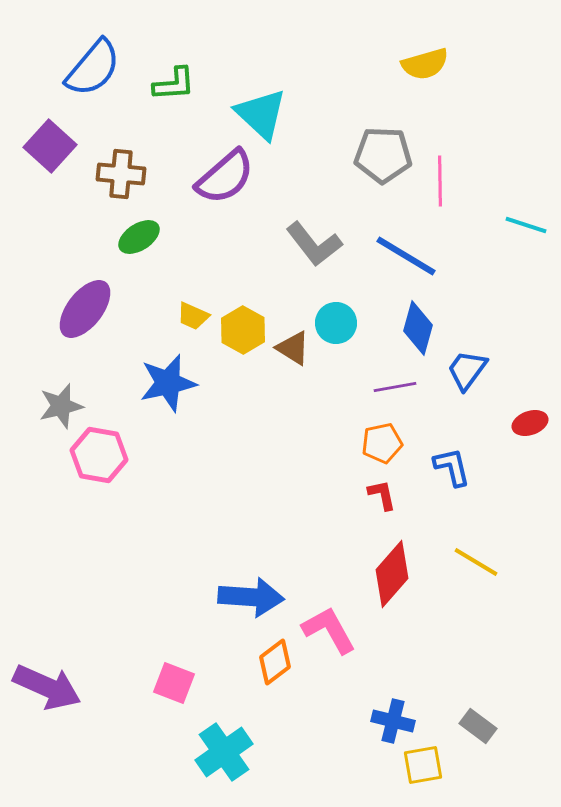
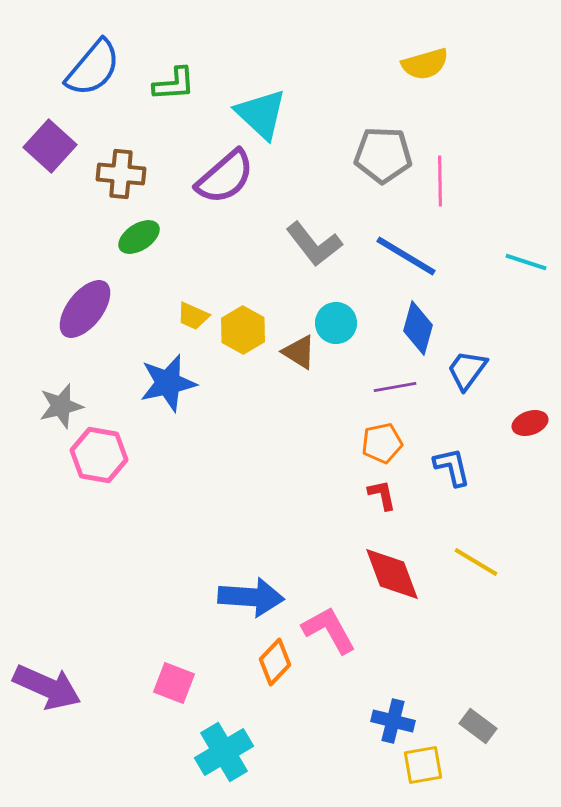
cyan line: moved 37 px down
brown triangle: moved 6 px right, 4 px down
red diamond: rotated 62 degrees counterclockwise
orange diamond: rotated 9 degrees counterclockwise
cyan cross: rotated 4 degrees clockwise
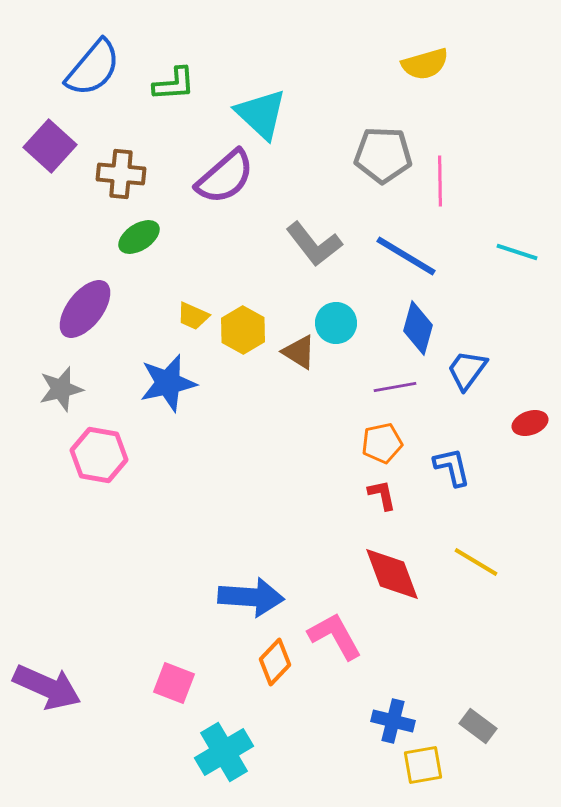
cyan line: moved 9 px left, 10 px up
gray star: moved 17 px up
pink L-shape: moved 6 px right, 6 px down
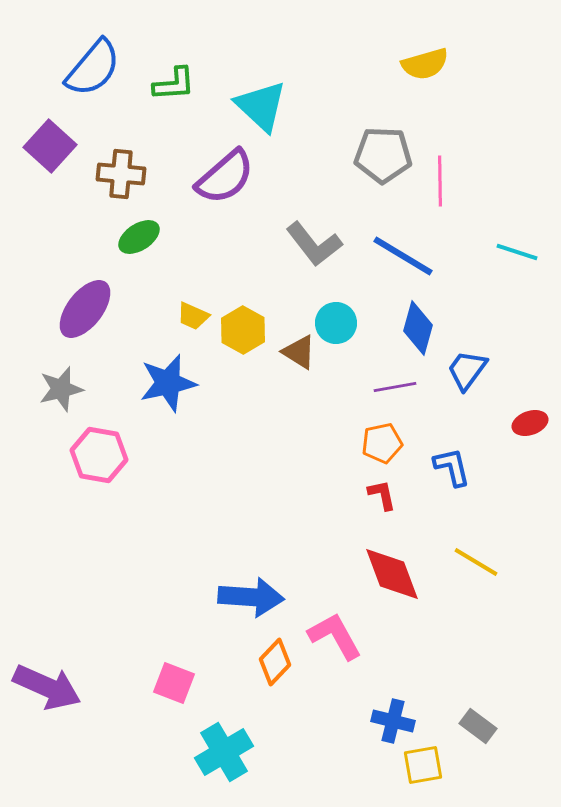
cyan triangle: moved 8 px up
blue line: moved 3 px left
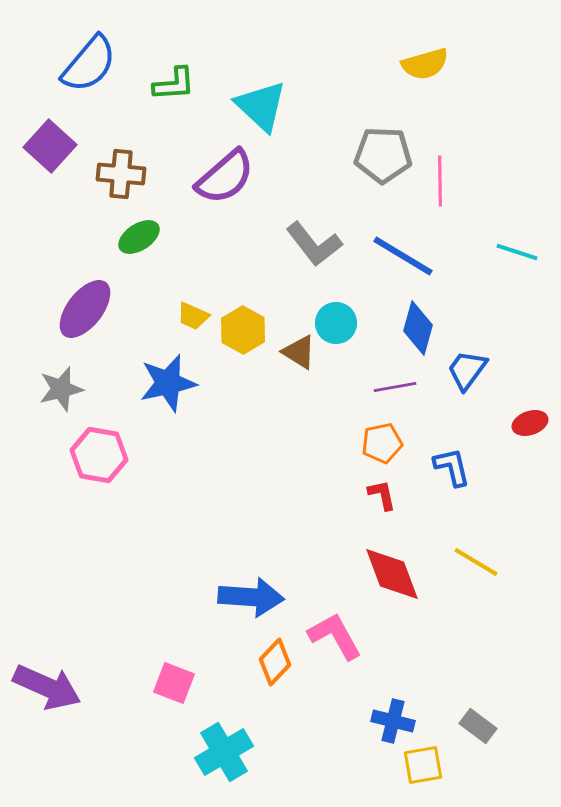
blue semicircle: moved 4 px left, 4 px up
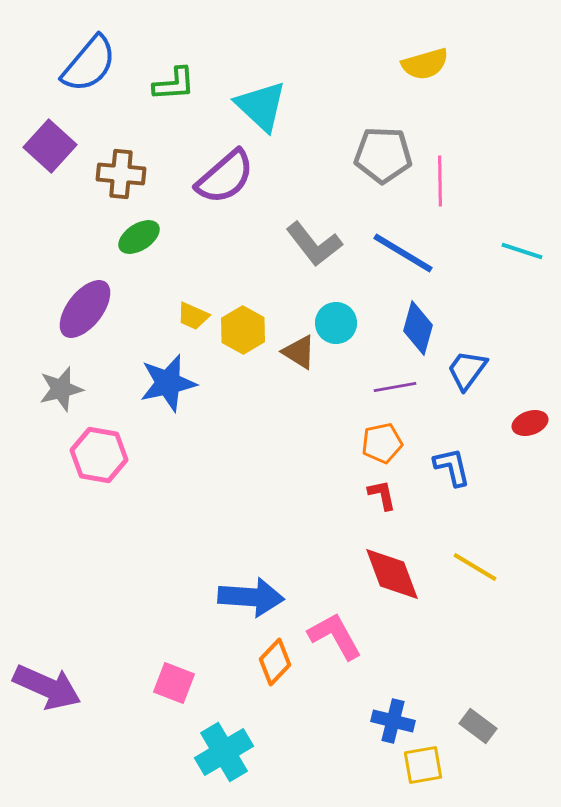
cyan line: moved 5 px right, 1 px up
blue line: moved 3 px up
yellow line: moved 1 px left, 5 px down
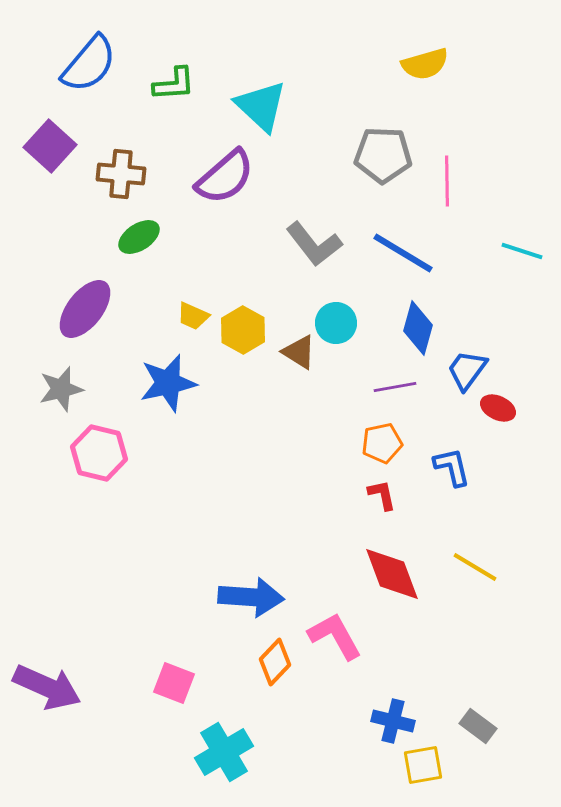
pink line: moved 7 px right
red ellipse: moved 32 px left, 15 px up; rotated 44 degrees clockwise
pink hexagon: moved 2 px up; rotated 4 degrees clockwise
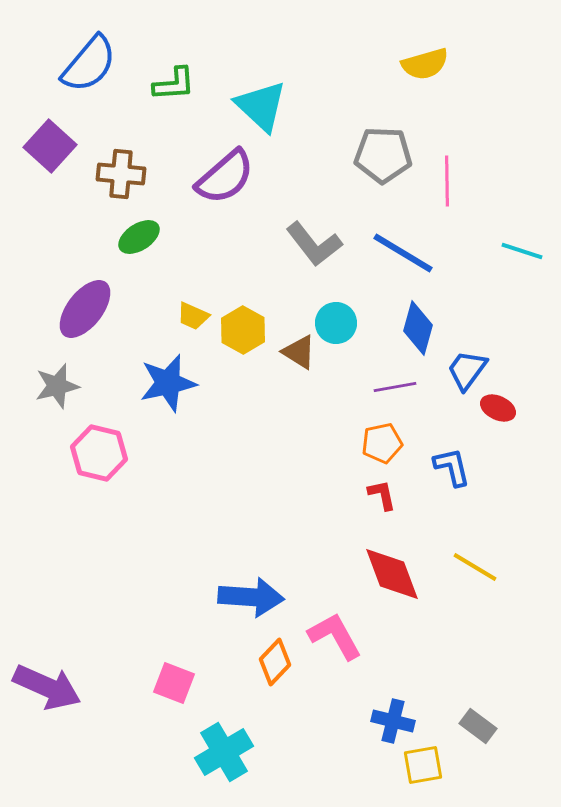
gray star: moved 4 px left, 3 px up
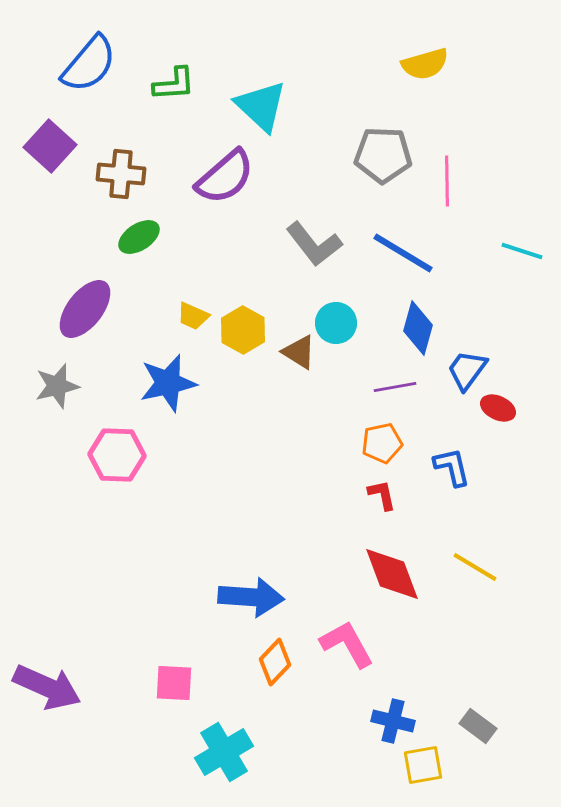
pink hexagon: moved 18 px right, 2 px down; rotated 12 degrees counterclockwise
pink L-shape: moved 12 px right, 8 px down
pink square: rotated 18 degrees counterclockwise
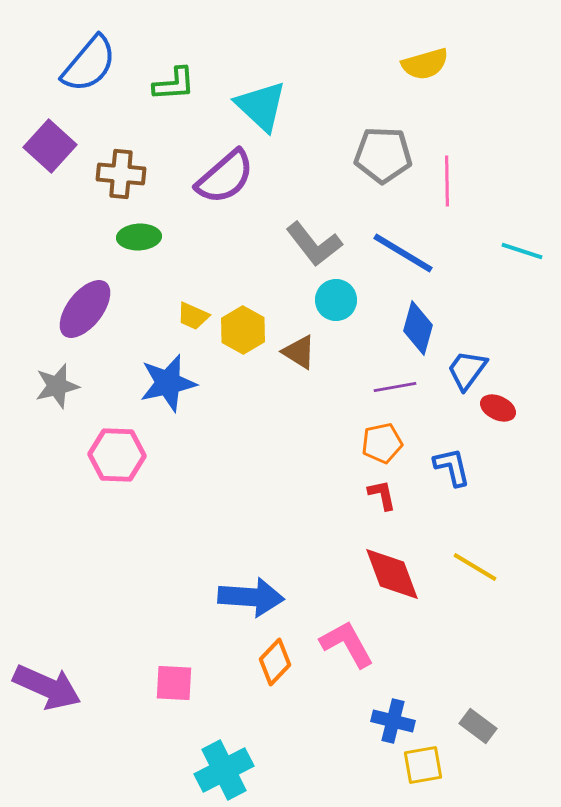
green ellipse: rotated 30 degrees clockwise
cyan circle: moved 23 px up
cyan cross: moved 18 px down; rotated 4 degrees clockwise
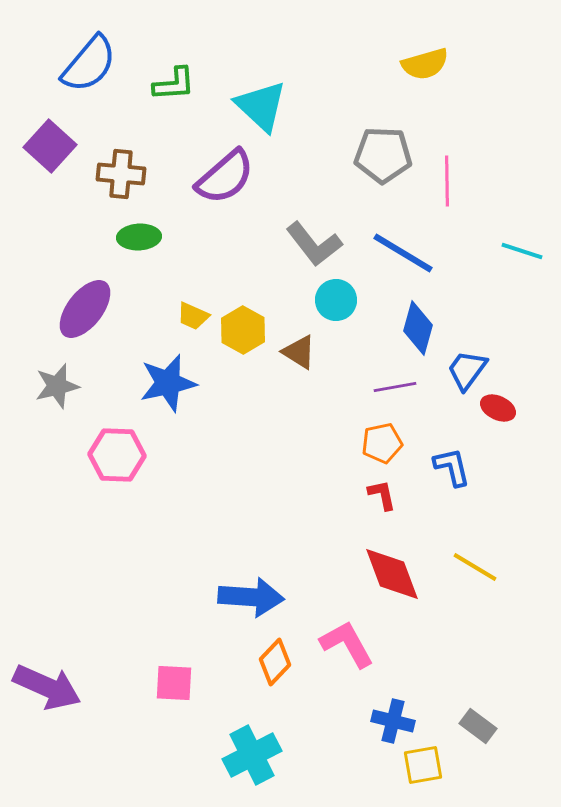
cyan cross: moved 28 px right, 15 px up
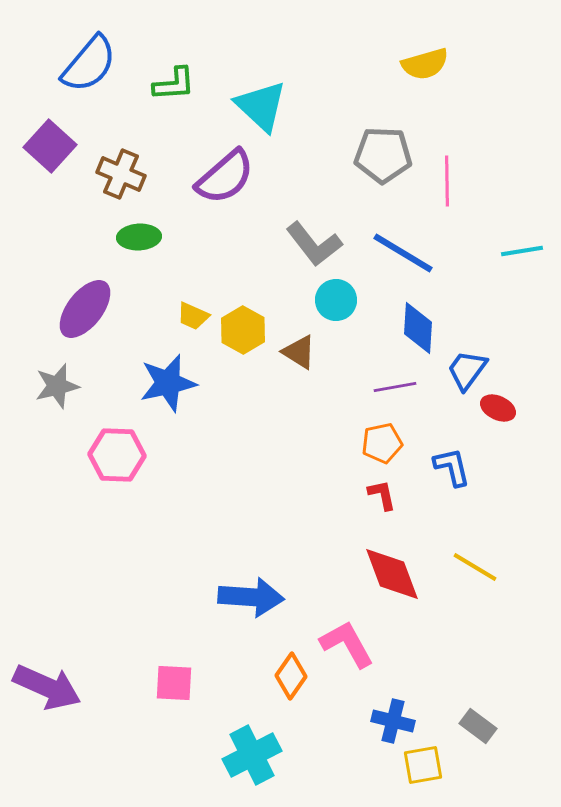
brown cross: rotated 18 degrees clockwise
cyan line: rotated 27 degrees counterclockwise
blue diamond: rotated 12 degrees counterclockwise
orange diamond: moved 16 px right, 14 px down; rotated 9 degrees counterclockwise
